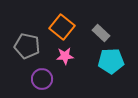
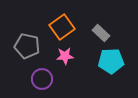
orange square: rotated 15 degrees clockwise
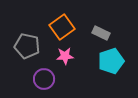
gray rectangle: rotated 18 degrees counterclockwise
cyan pentagon: rotated 15 degrees counterclockwise
purple circle: moved 2 px right
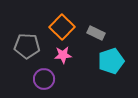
orange square: rotated 10 degrees counterclockwise
gray rectangle: moved 5 px left
gray pentagon: rotated 10 degrees counterclockwise
pink star: moved 2 px left, 1 px up
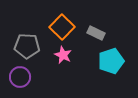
pink star: rotated 30 degrees clockwise
purple circle: moved 24 px left, 2 px up
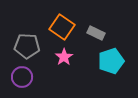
orange square: rotated 10 degrees counterclockwise
pink star: moved 1 px right, 2 px down; rotated 12 degrees clockwise
purple circle: moved 2 px right
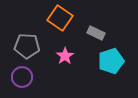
orange square: moved 2 px left, 9 px up
pink star: moved 1 px right, 1 px up
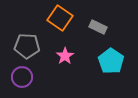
gray rectangle: moved 2 px right, 6 px up
cyan pentagon: rotated 20 degrees counterclockwise
